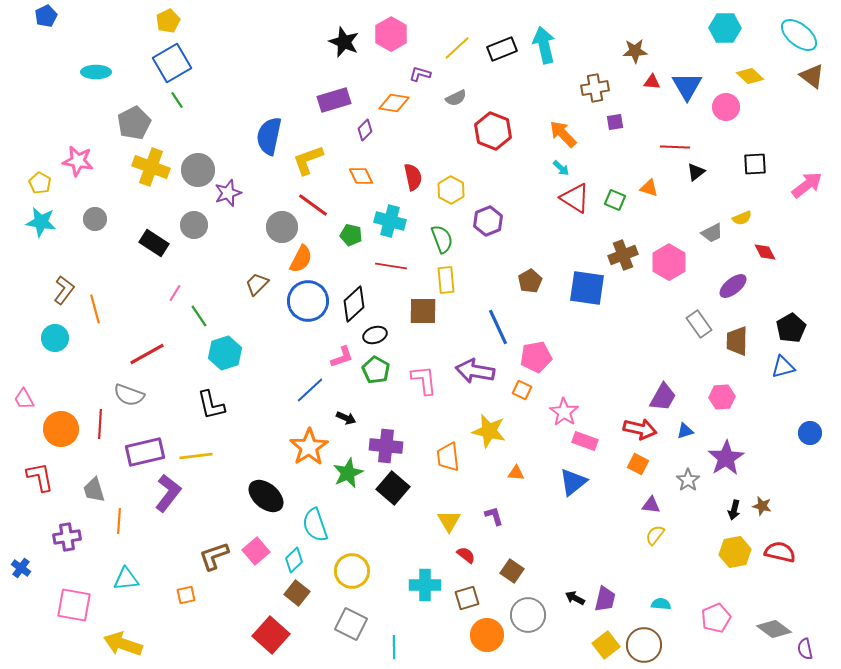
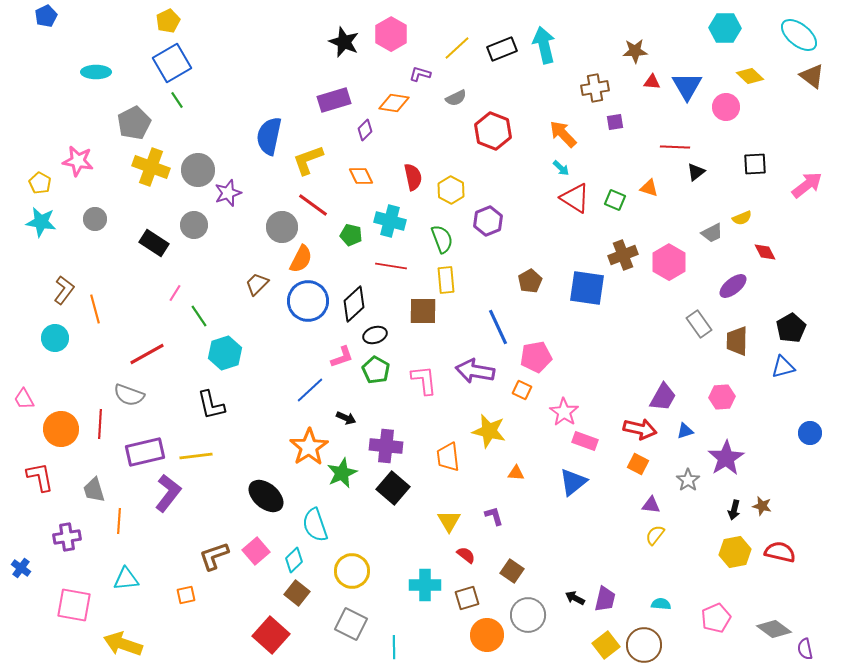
green star at (348, 473): moved 6 px left
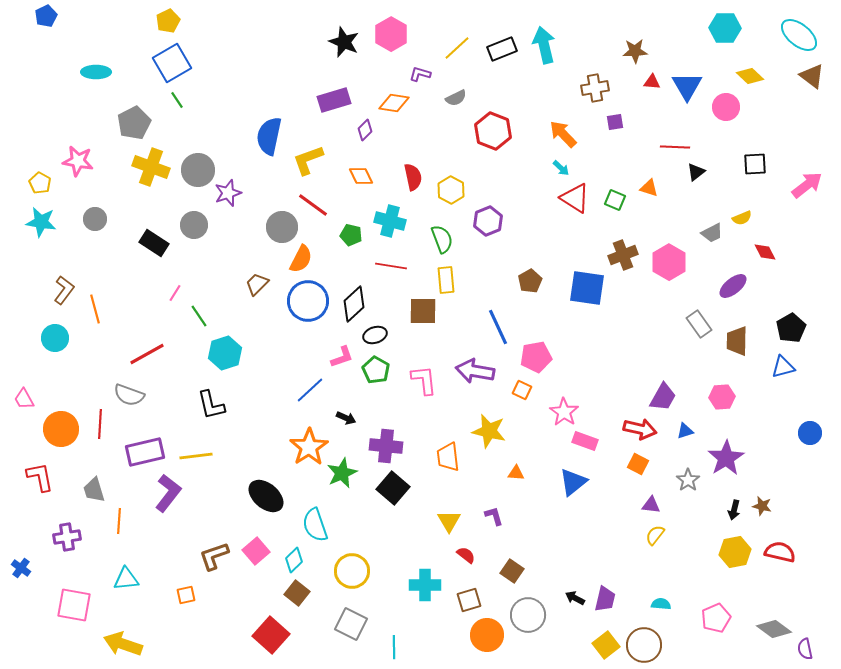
brown square at (467, 598): moved 2 px right, 2 px down
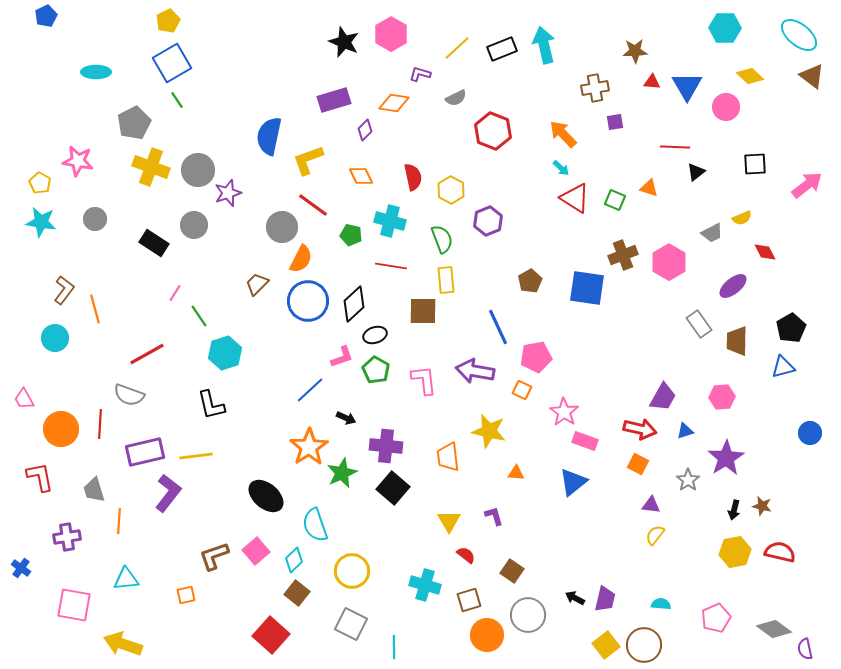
cyan cross at (425, 585): rotated 16 degrees clockwise
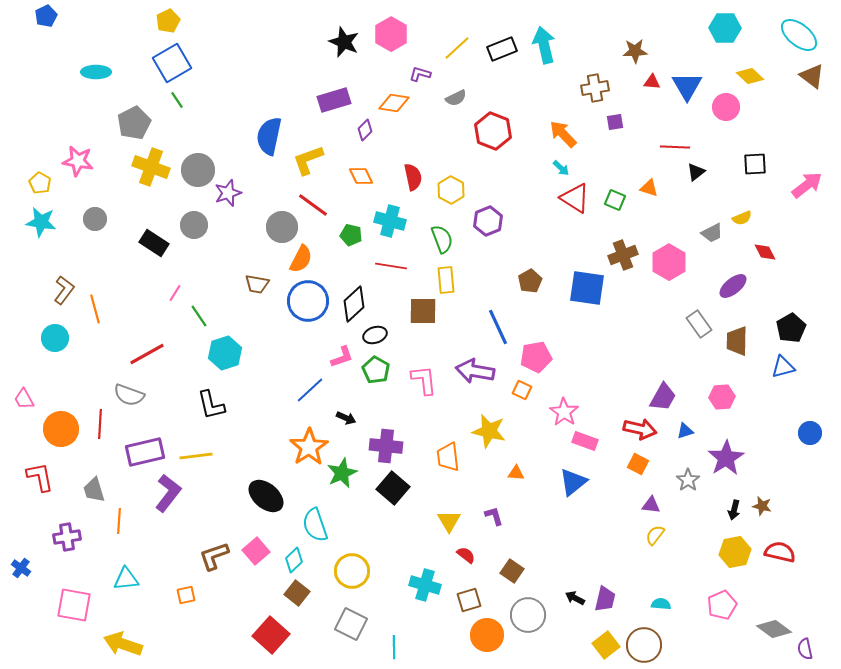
brown trapezoid at (257, 284): rotated 125 degrees counterclockwise
pink pentagon at (716, 618): moved 6 px right, 13 px up
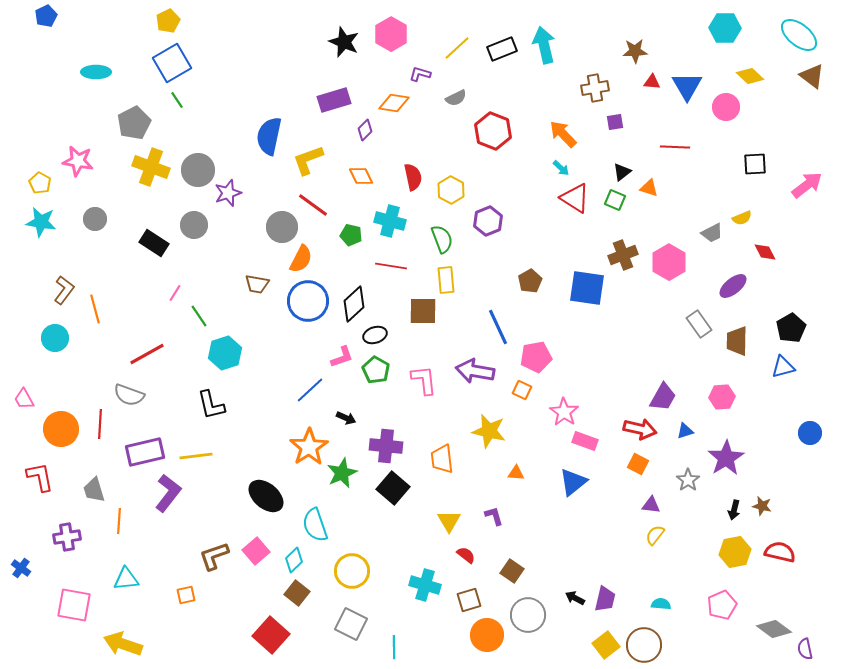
black triangle at (696, 172): moved 74 px left
orange trapezoid at (448, 457): moved 6 px left, 2 px down
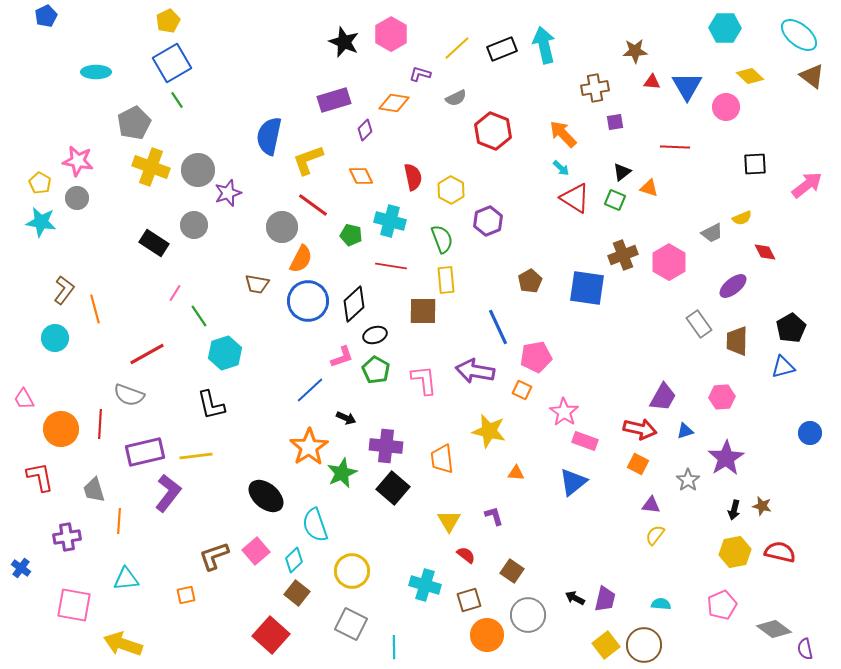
gray circle at (95, 219): moved 18 px left, 21 px up
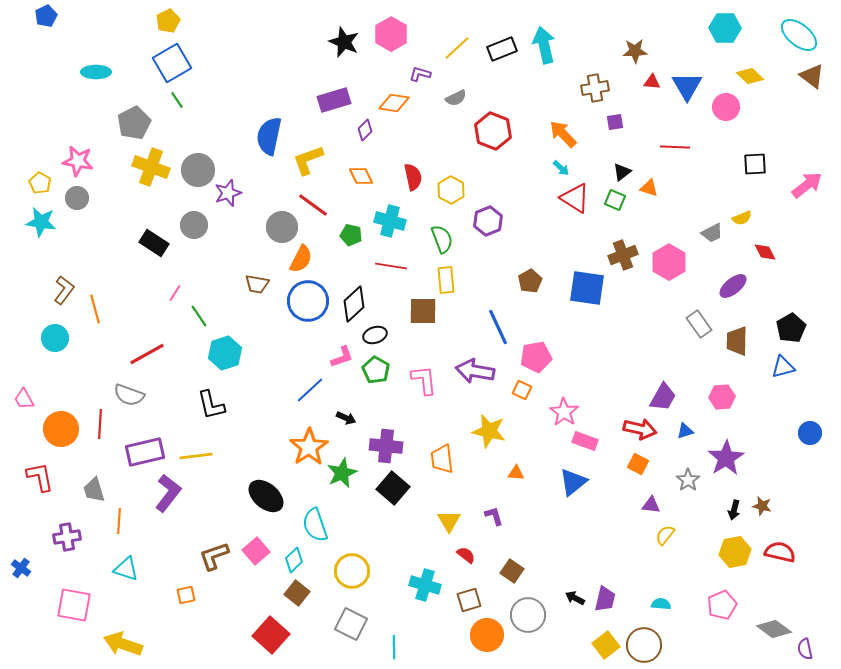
yellow semicircle at (655, 535): moved 10 px right
cyan triangle at (126, 579): moved 10 px up; rotated 24 degrees clockwise
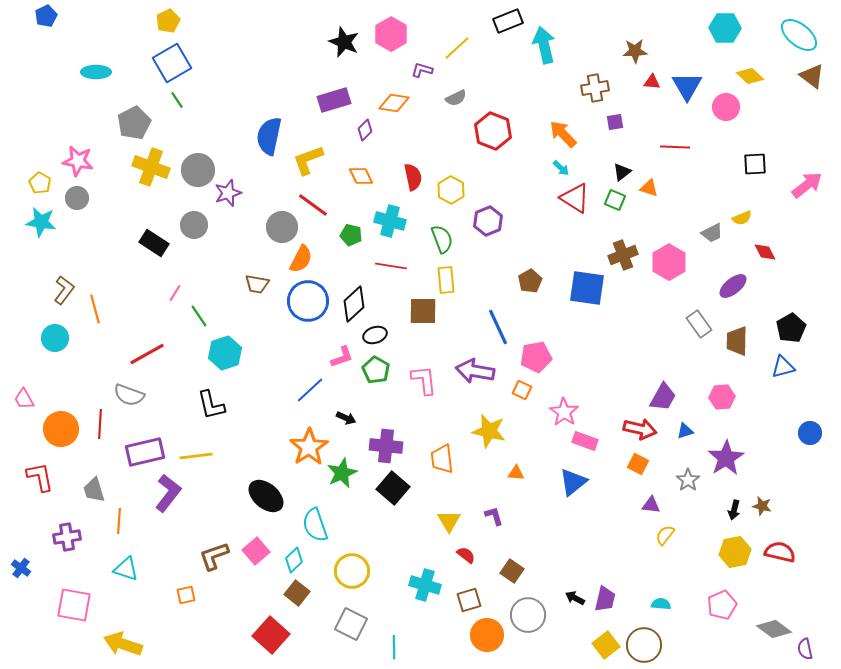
black rectangle at (502, 49): moved 6 px right, 28 px up
purple L-shape at (420, 74): moved 2 px right, 4 px up
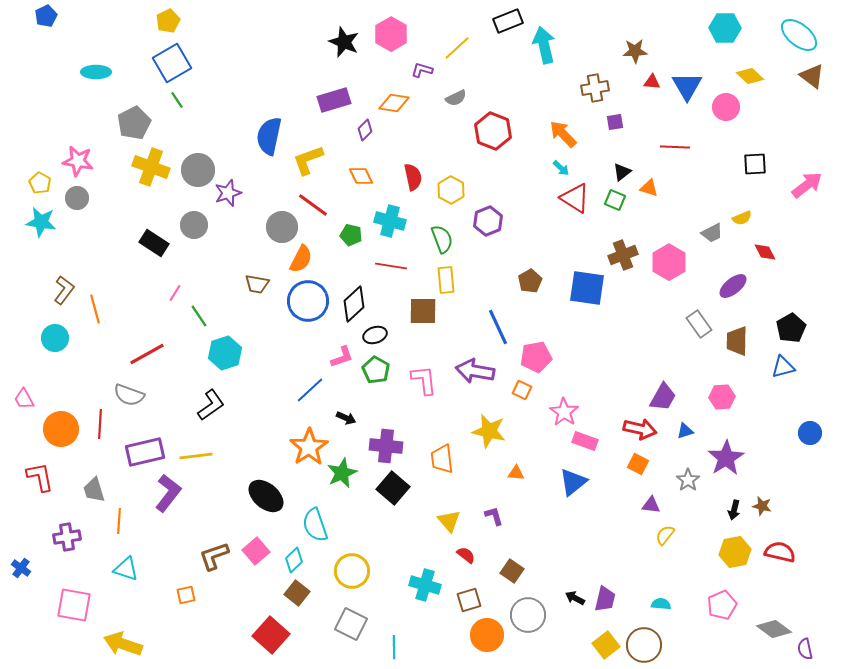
black L-shape at (211, 405): rotated 112 degrees counterclockwise
yellow triangle at (449, 521): rotated 10 degrees counterclockwise
